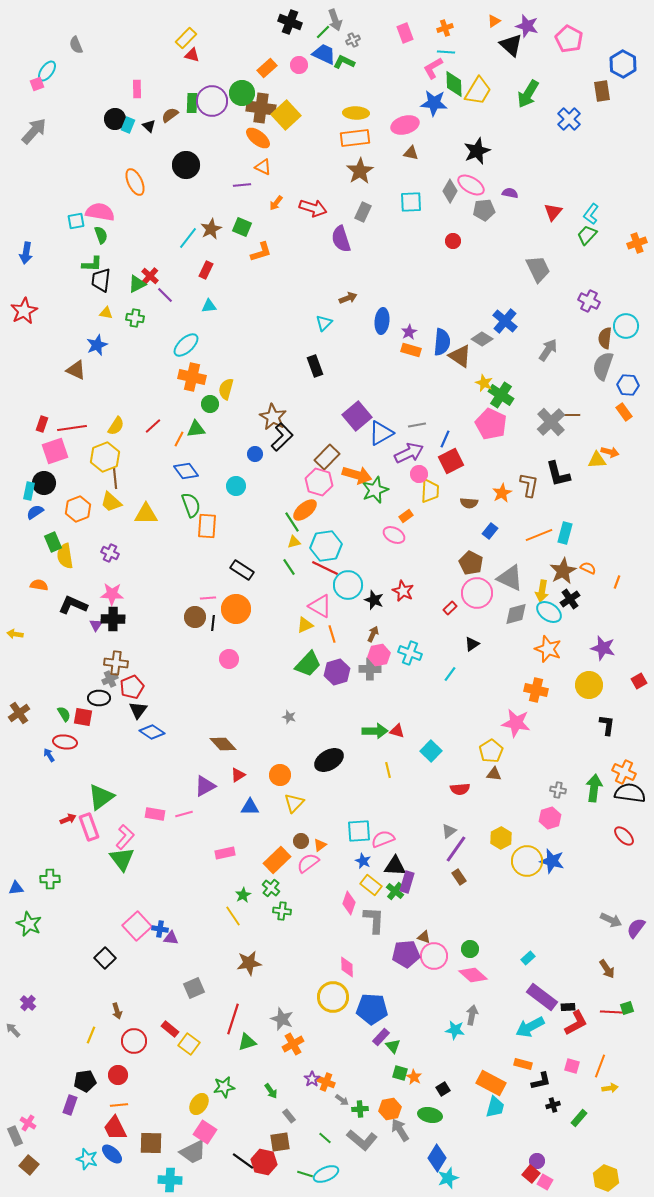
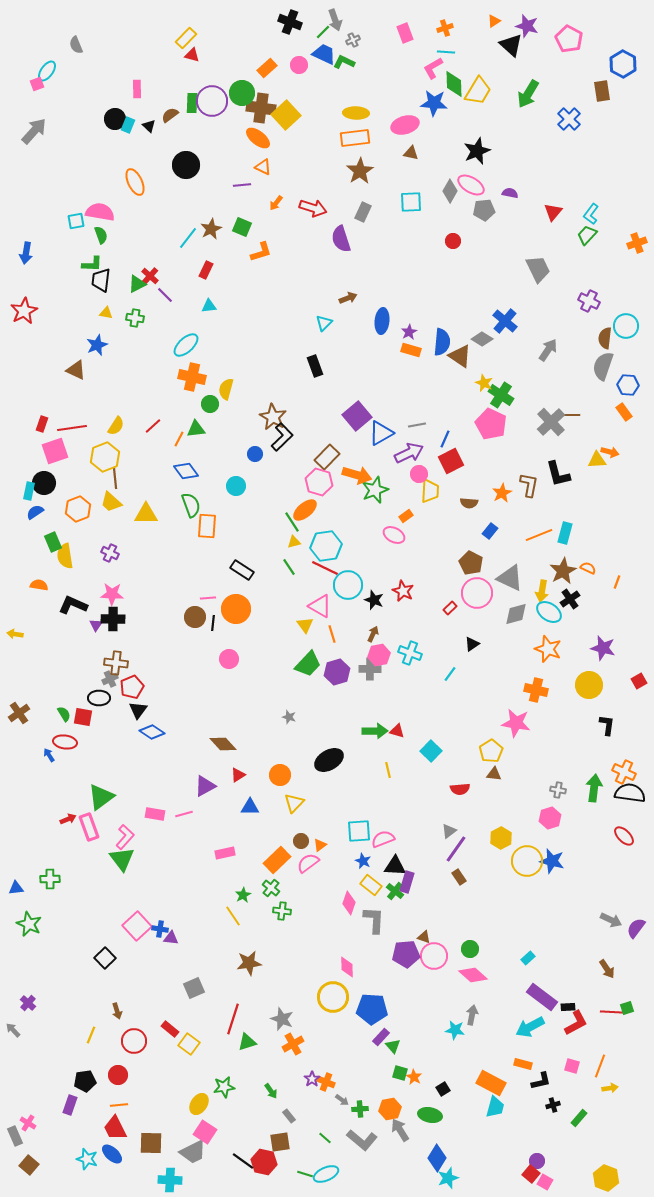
yellow triangle at (305, 625): rotated 42 degrees counterclockwise
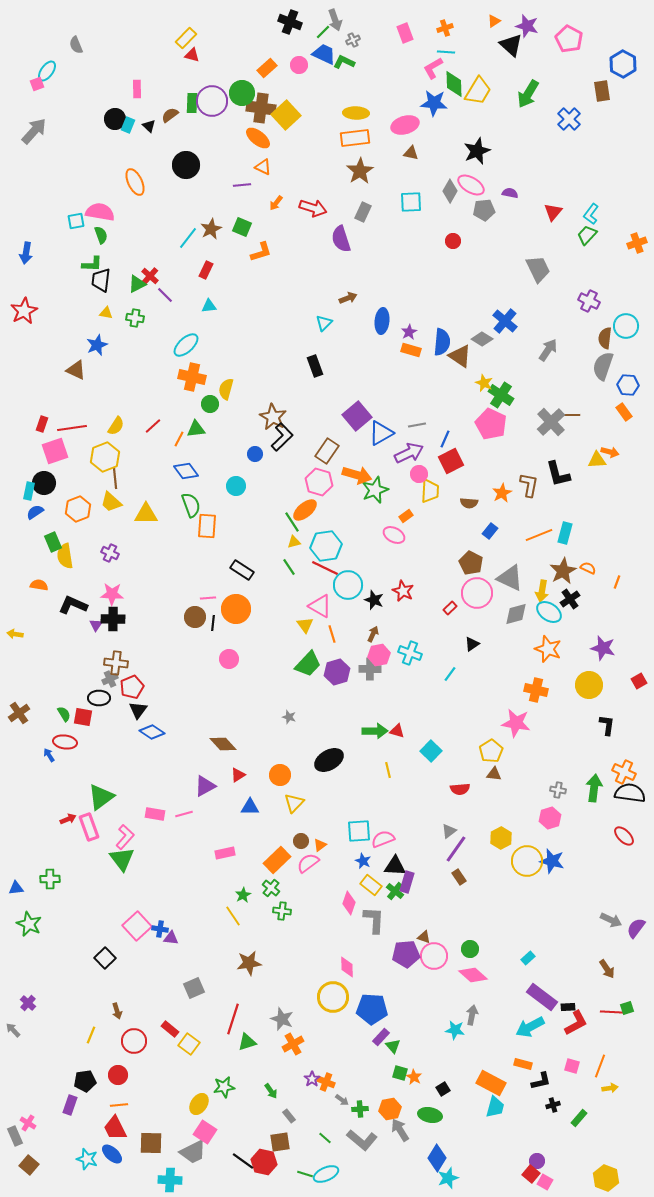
brown rectangle at (327, 457): moved 6 px up; rotated 10 degrees counterclockwise
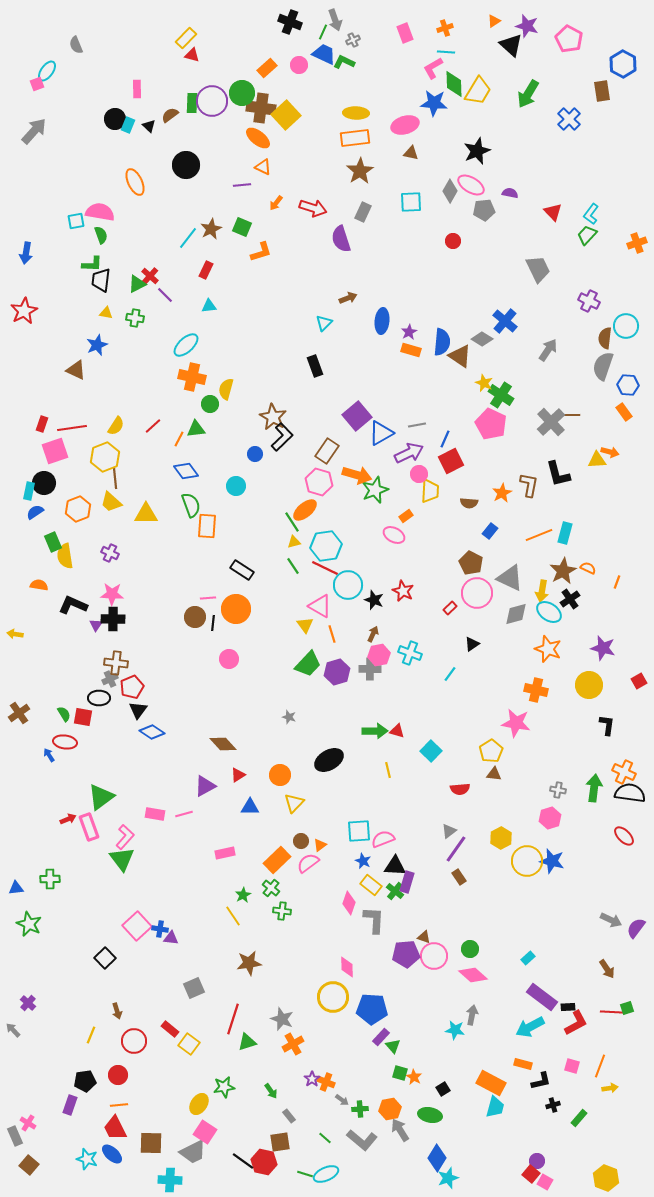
green line at (323, 32): rotated 21 degrees counterclockwise
red triangle at (553, 212): rotated 24 degrees counterclockwise
green line at (289, 567): moved 4 px right, 1 px up
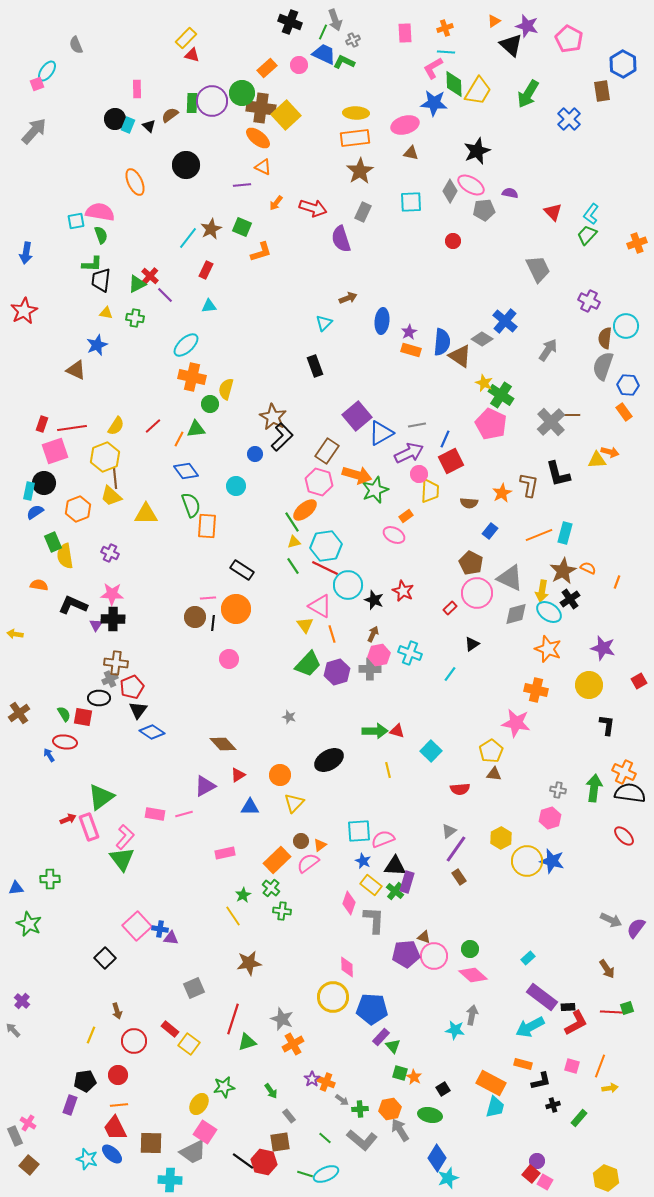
pink rectangle at (405, 33): rotated 18 degrees clockwise
yellow trapezoid at (111, 502): moved 6 px up
purple cross at (28, 1003): moved 6 px left, 2 px up
